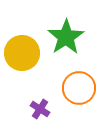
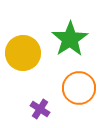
green star: moved 4 px right, 2 px down
yellow circle: moved 1 px right
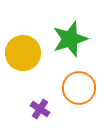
green star: rotated 15 degrees clockwise
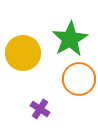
green star: rotated 12 degrees counterclockwise
orange circle: moved 9 px up
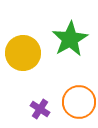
orange circle: moved 23 px down
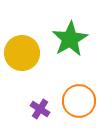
yellow circle: moved 1 px left
orange circle: moved 1 px up
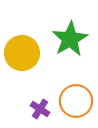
orange circle: moved 3 px left
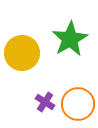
orange circle: moved 2 px right, 3 px down
purple cross: moved 5 px right, 7 px up
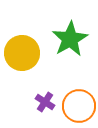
orange circle: moved 1 px right, 2 px down
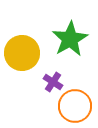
purple cross: moved 8 px right, 20 px up
orange circle: moved 4 px left
